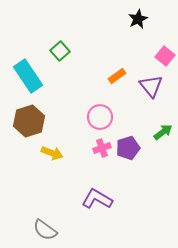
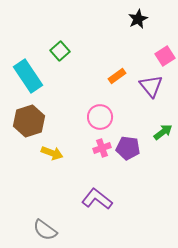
pink square: rotated 18 degrees clockwise
purple pentagon: rotated 25 degrees clockwise
purple L-shape: rotated 8 degrees clockwise
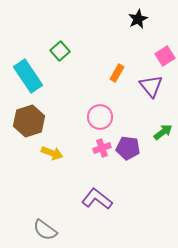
orange rectangle: moved 3 px up; rotated 24 degrees counterclockwise
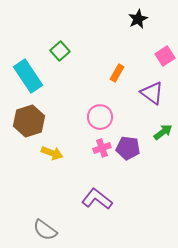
purple triangle: moved 1 px right, 7 px down; rotated 15 degrees counterclockwise
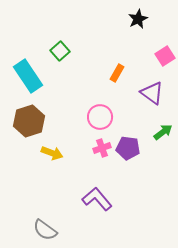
purple L-shape: rotated 12 degrees clockwise
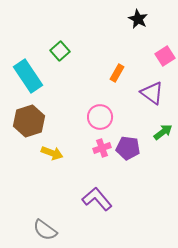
black star: rotated 18 degrees counterclockwise
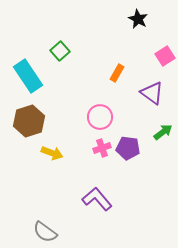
gray semicircle: moved 2 px down
